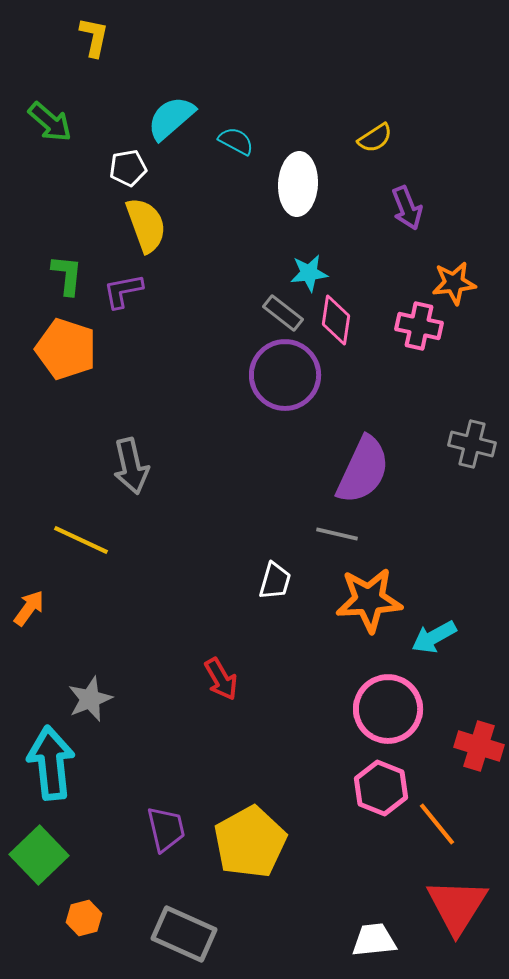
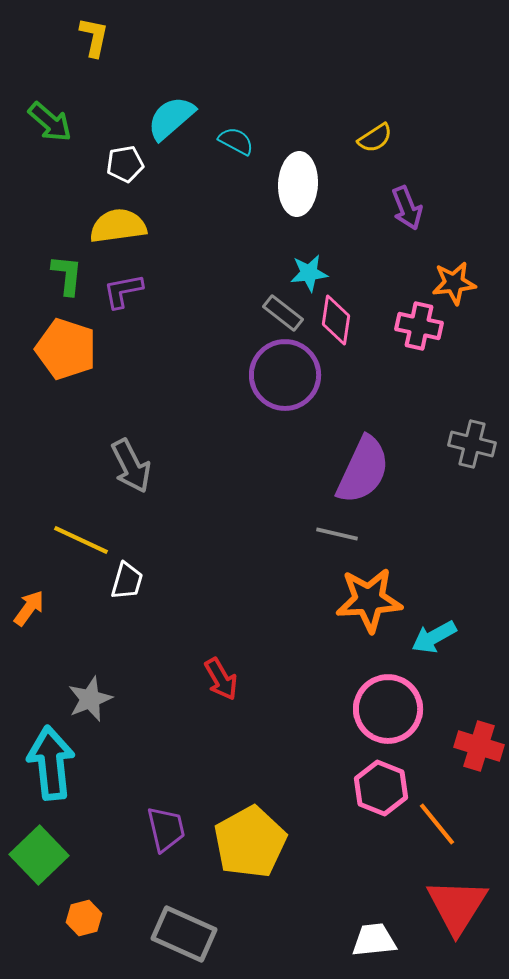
white pentagon at (128, 168): moved 3 px left, 4 px up
yellow semicircle at (146, 225): moved 28 px left, 1 px down; rotated 78 degrees counterclockwise
gray arrow at (131, 466): rotated 14 degrees counterclockwise
white trapezoid at (275, 581): moved 148 px left
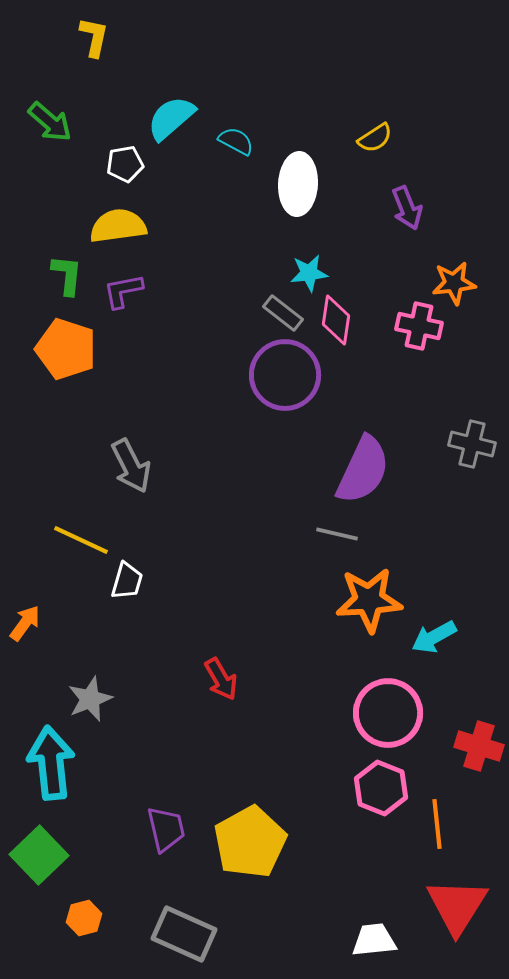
orange arrow at (29, 608): moved 4 px left, 15 px down
pink circle at (388, 709): moved 4 px down
orange line at (437, 824): rotated 33 degrees clockwise
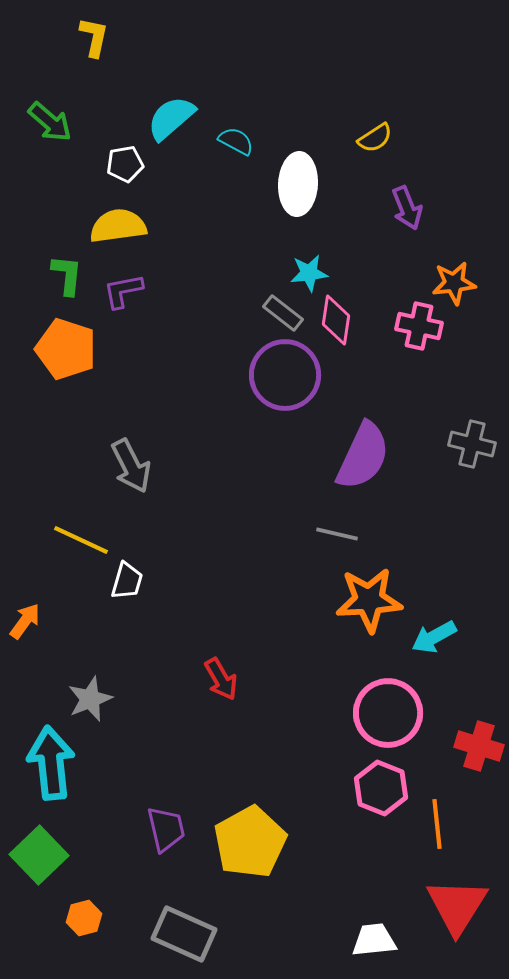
purple semicircle at (363, 470): moved 14 px up
orange arrow at (25, 623): moved 2 px up
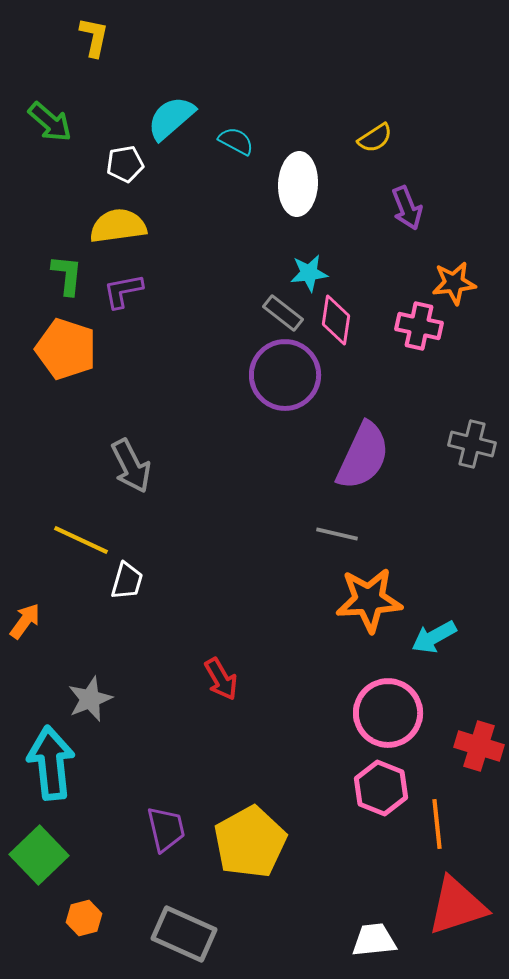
red triangle at (457, 906): rotated 40 degrees clockwise
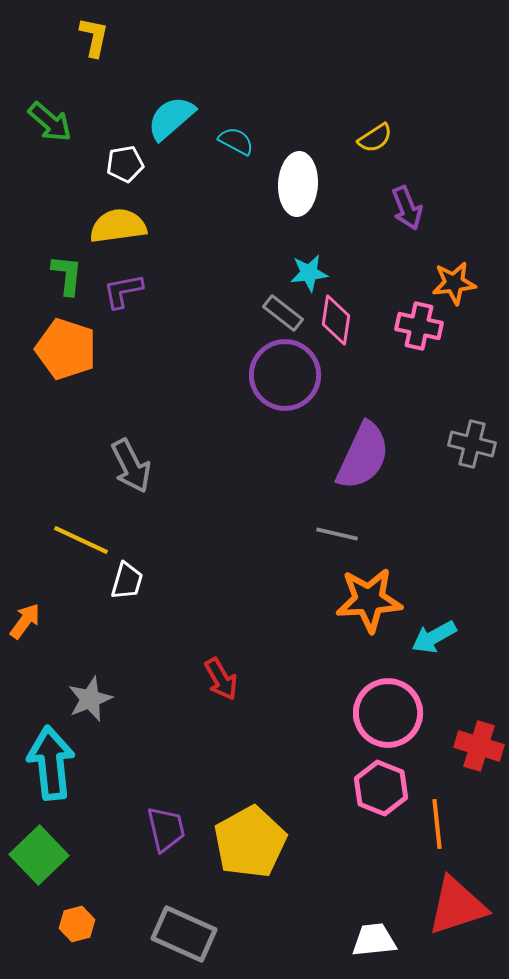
orange hexagon at (84, 918): moved 7 px left, 6 px down
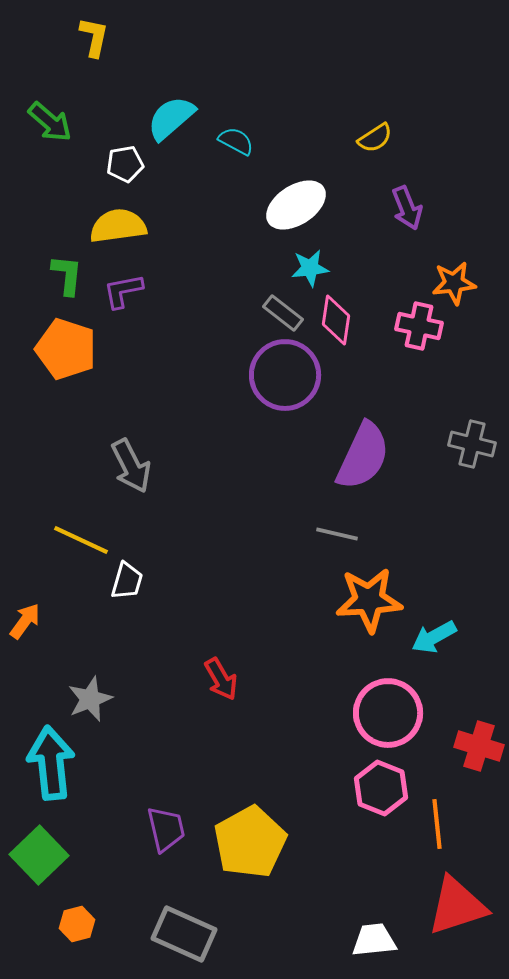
white ellipse at (298, 184): moved 2 px left, 21 px down; rotated 54 degrees clockwise
cyan star at (309, 273): moved 1 px right, 5 px up
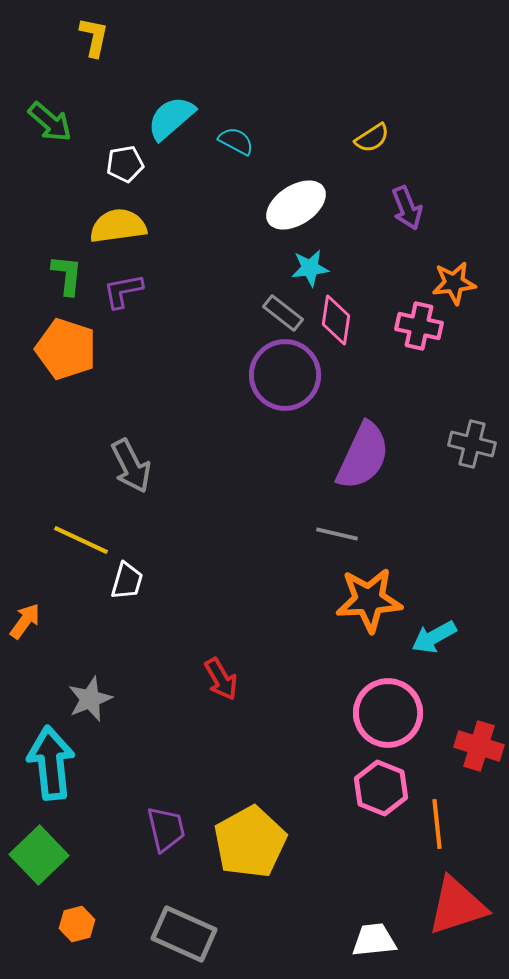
yellow semicircle at (375, 138): moved 3 px left
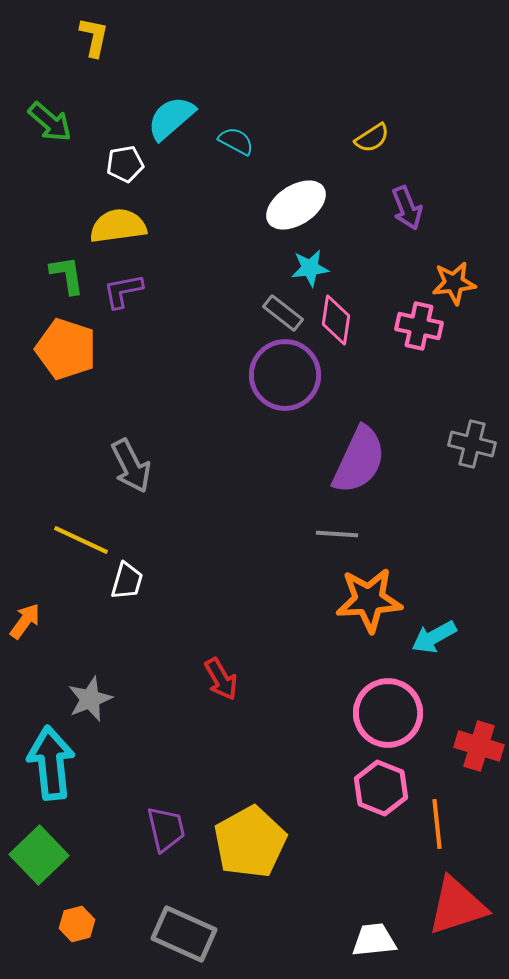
green L-shape at (67, 275): rotated 15 degrees counterclockwise
purple semicircle at (363, 456): moved 4 px left, 4 px down
gray line at (337, 534): rotated 9 degrees counterclockwise
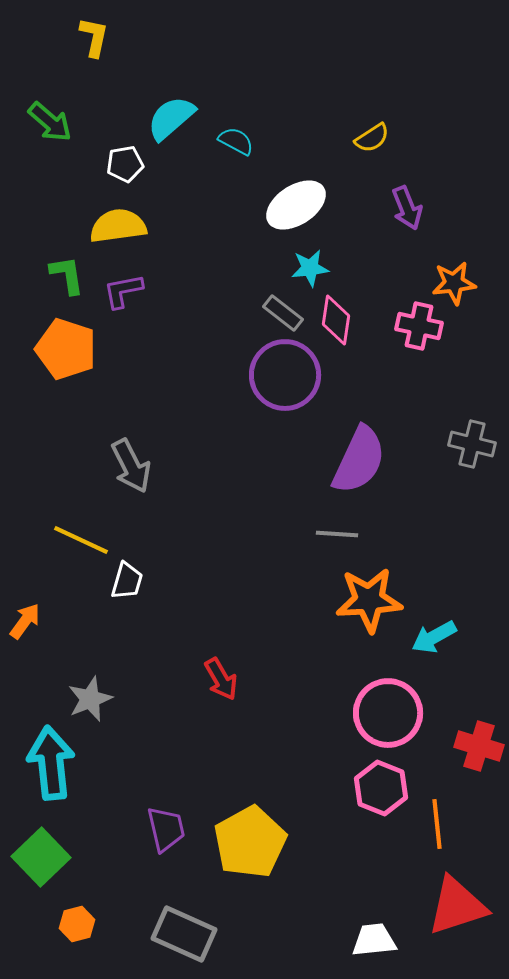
green square at (39, 855): moved 2 px right, 2 px down
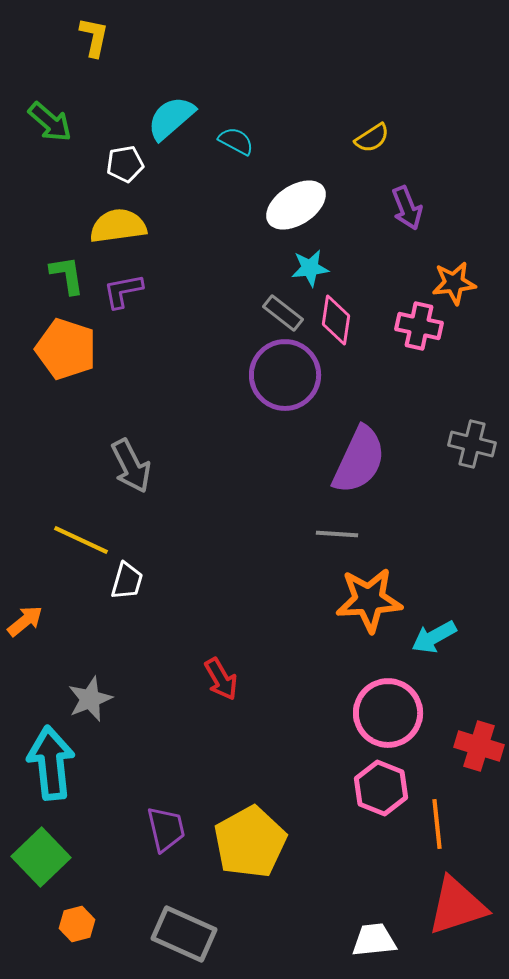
orange arrow at (25, 621): rotated 15 degrees clockwise
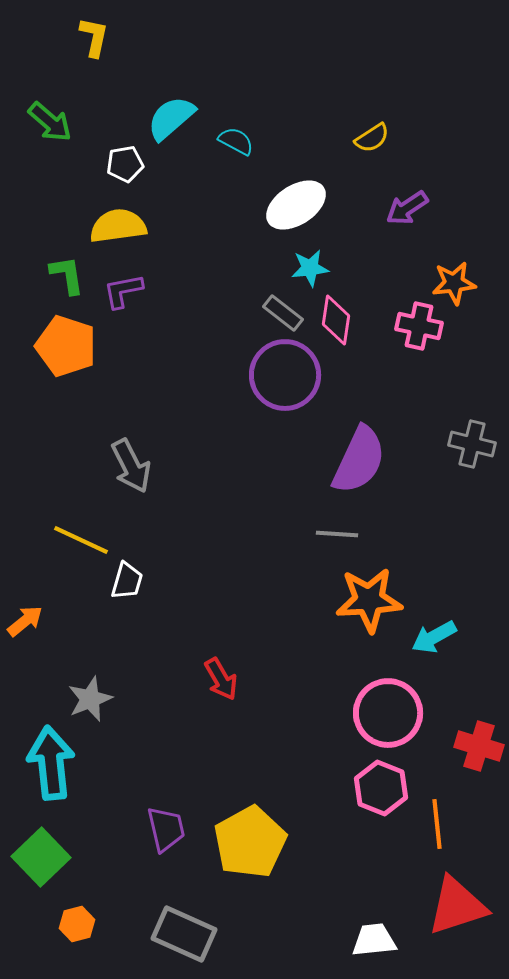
purple arrow at (407, 208): rotated 78 degrees clockwise
orange pentagon at (66, 349): moved 3 px up
